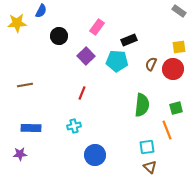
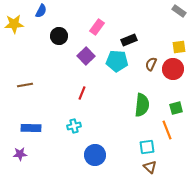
yellow star: moved 3 px left, 1 px down
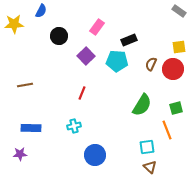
green semicircle: rotated 25 degrees clockwise
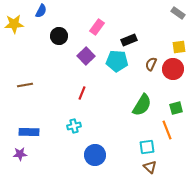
gray rectangle: moved 1 px left, 2 px down
blue rectangle: moved 2 px left, 4 px down
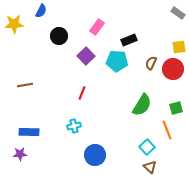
brown semicircle: moved 1 px up
cyan square: rotated 35 degrees counterclockwise
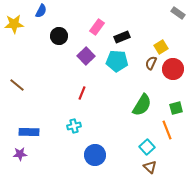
black rectangle: moved 7 px left, 3 px up
yellow square: moved 18 px left; rotated 24 degrees counterclockwise
brown line: moved 8 px left; rotated 49 degrees clockwise
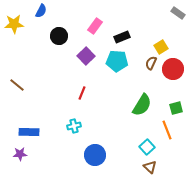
pink rectangle: moved 2 px left, 1 px up
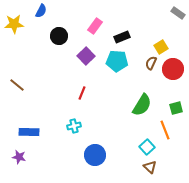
orange line: moved 2 px left
purple star: moved 1 px left, 3 px down; rotated 16 degrees clockwise
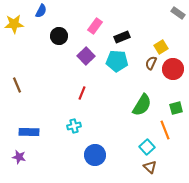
brown line: rotated 28 degrees clockwise
